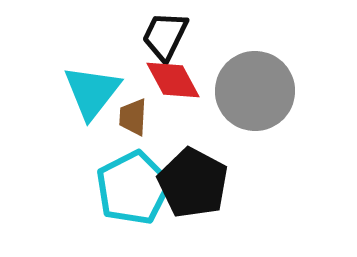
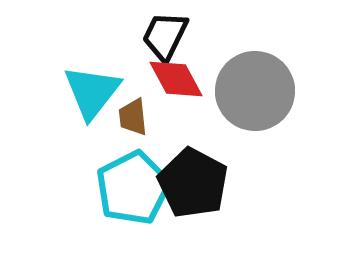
red diamond: moved 3 px right, 1 px up
brown trapezoid: rotated 9 degrees counterclockwise
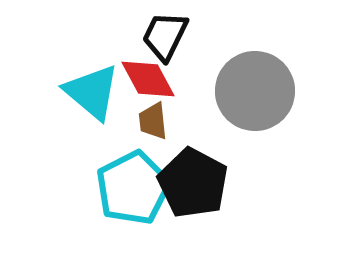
red diamond: moved 28 px left
cyan triangle: rotated 28 degrees counterclockwise
brown trapezoid: moved 20 px right, 4 px down
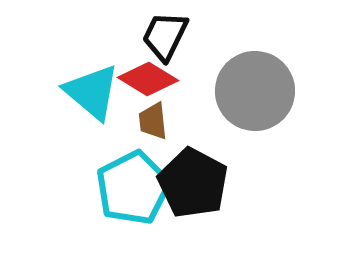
red diamond: rotated 30 degrees counterclockwise
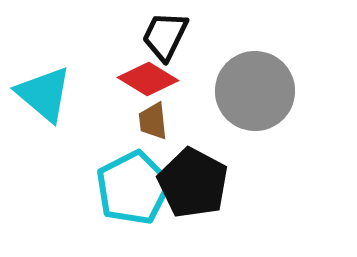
cyan triangle: moved 48 px left, 2 px down
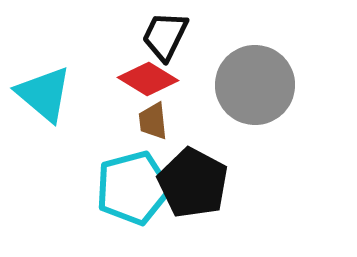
gray circle: moved 6 px up
cyan pentagon: rotated 12 degrees clockwise
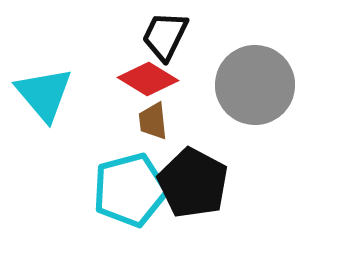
cyan triangle: rotated 10 degrees clockwise
cyan pentagon: moved 3 px left, 2 px down
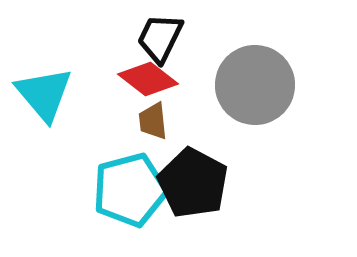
black trapezoid: moved 5 px left, 2 px down
red diamond: rotated 6 degrees clockwise
